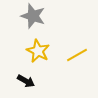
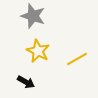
yellow line: moved 4 px down
black arrow: moved 1 px down
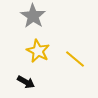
gray star: rotated 15 degrees clockwise
yellow line: moved 2 px left; rotated 70 degrees clockwise
